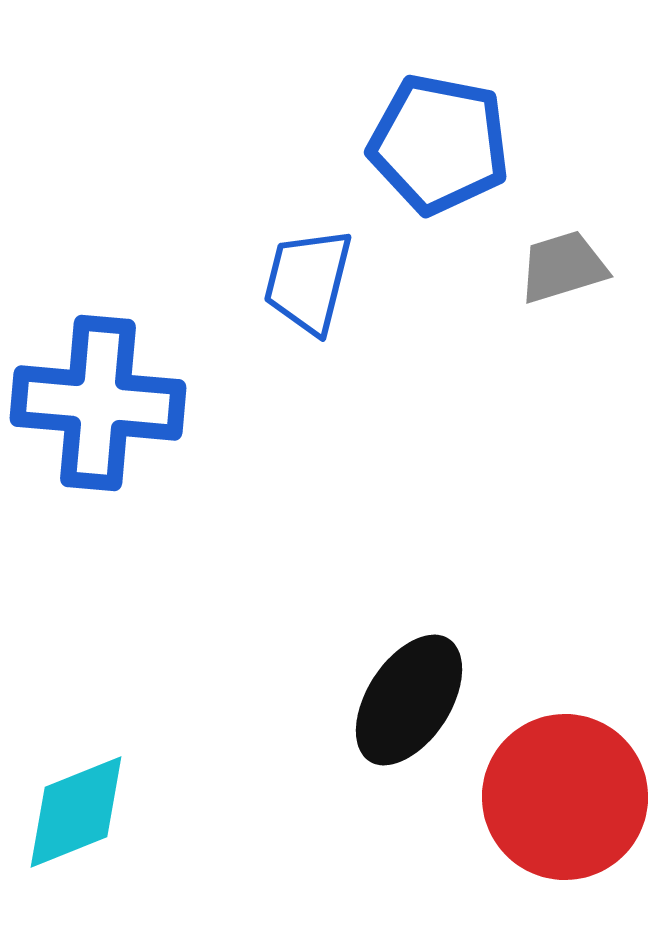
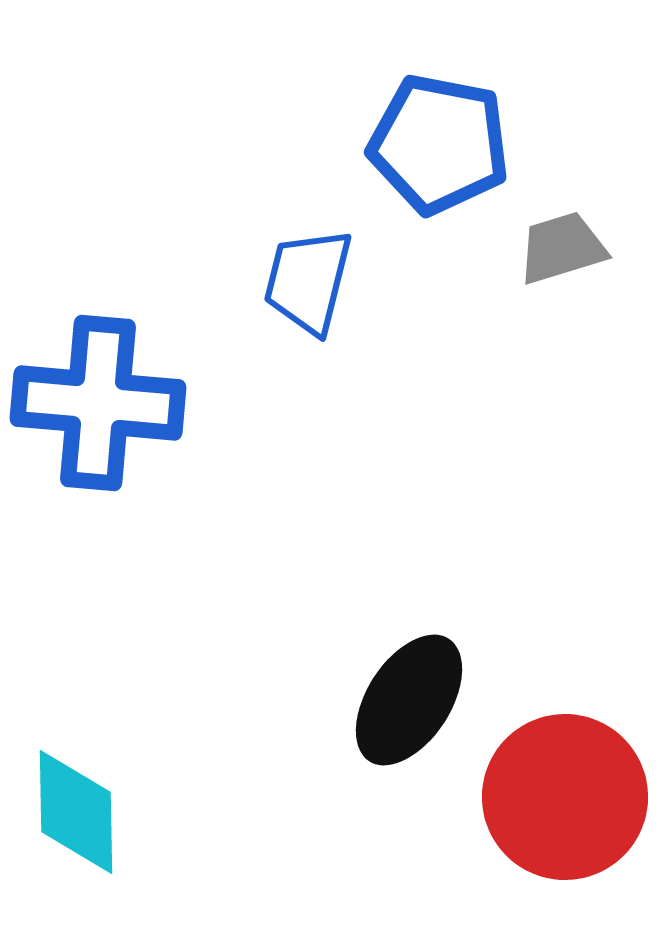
gray trapezoid: moved 1 px left, 19 px up
cyan diamond: rotated 69 degrees counterclockwise
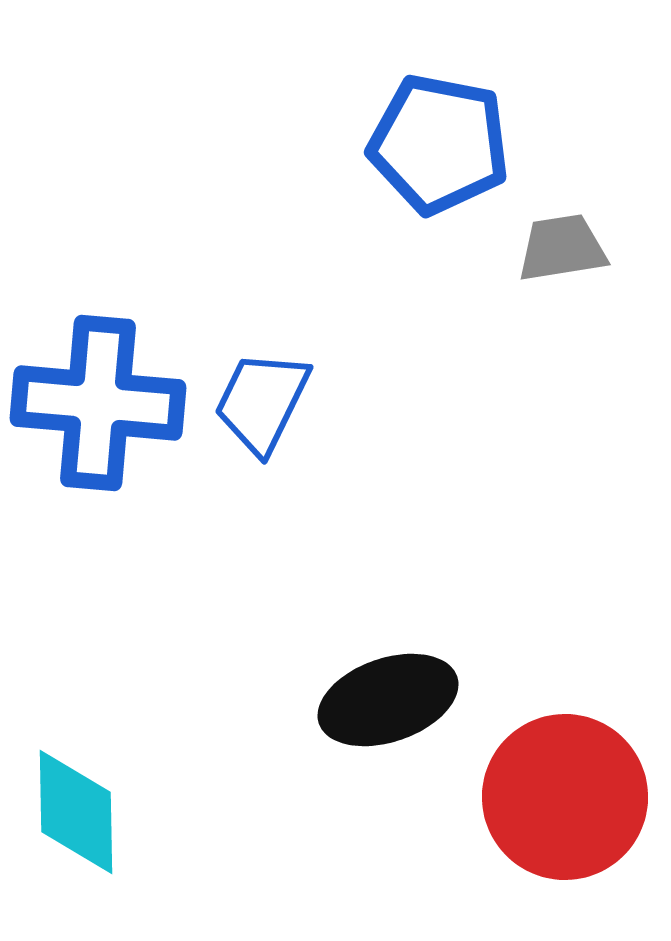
gray trapezoid: rotated 8 degrees clockwise
blue trapezoid: moved 46 px left, 121 px down; rotated 12 degrees clockwise
black ellipse: moved 21 px left; rotated 38 degrees clockwise
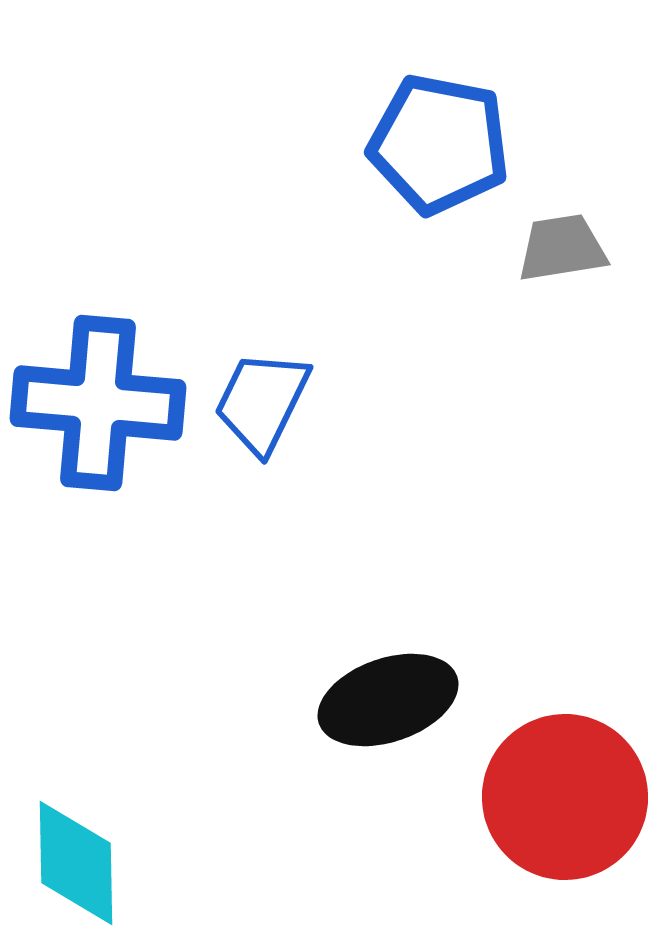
cyan diamond: moved 51 px down
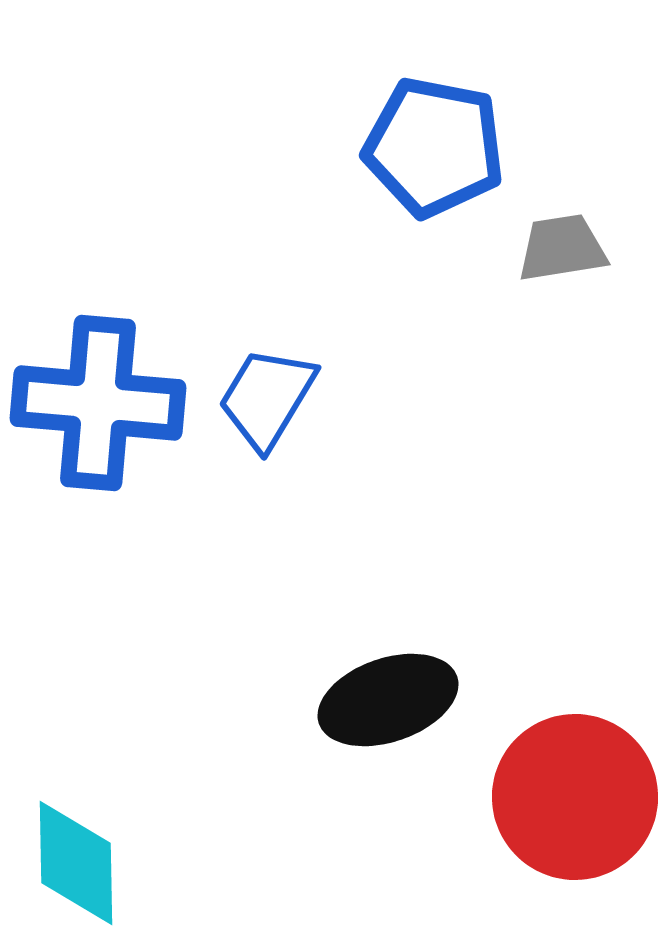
blue pentagon: moved 5 px left, 3 px down
blue trapezoid: moved 5 px right, 4 px up; rotated 5 degrees clockwise
red circle: moved 10 px right
